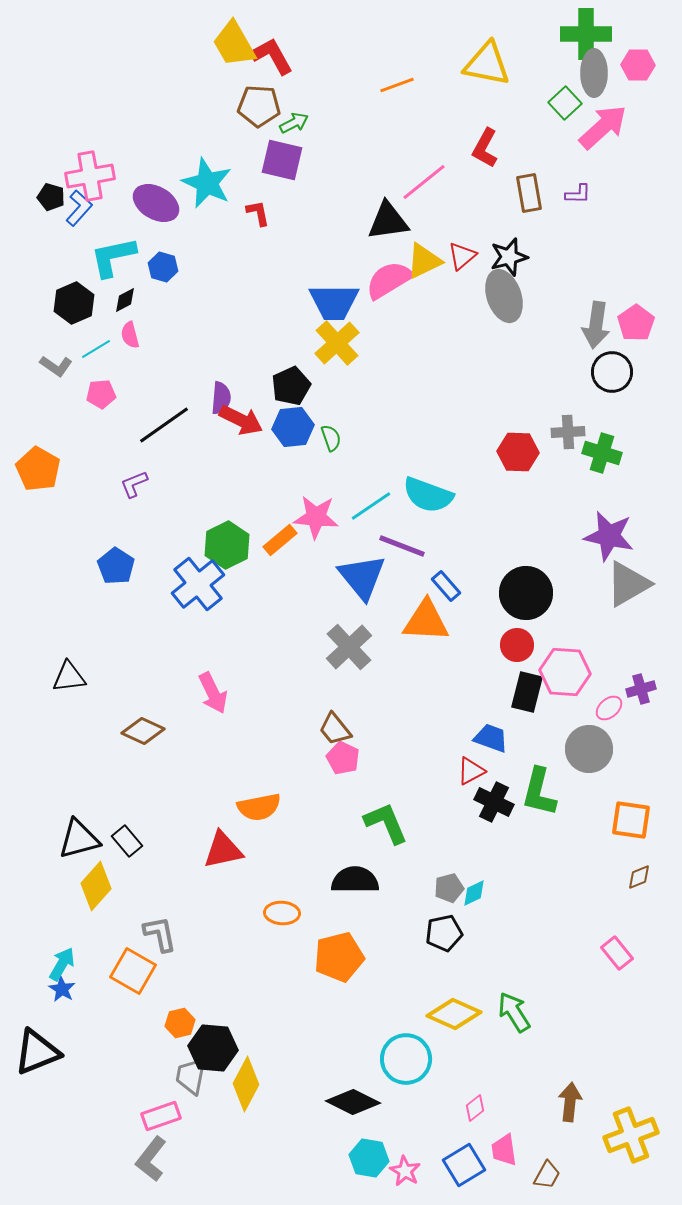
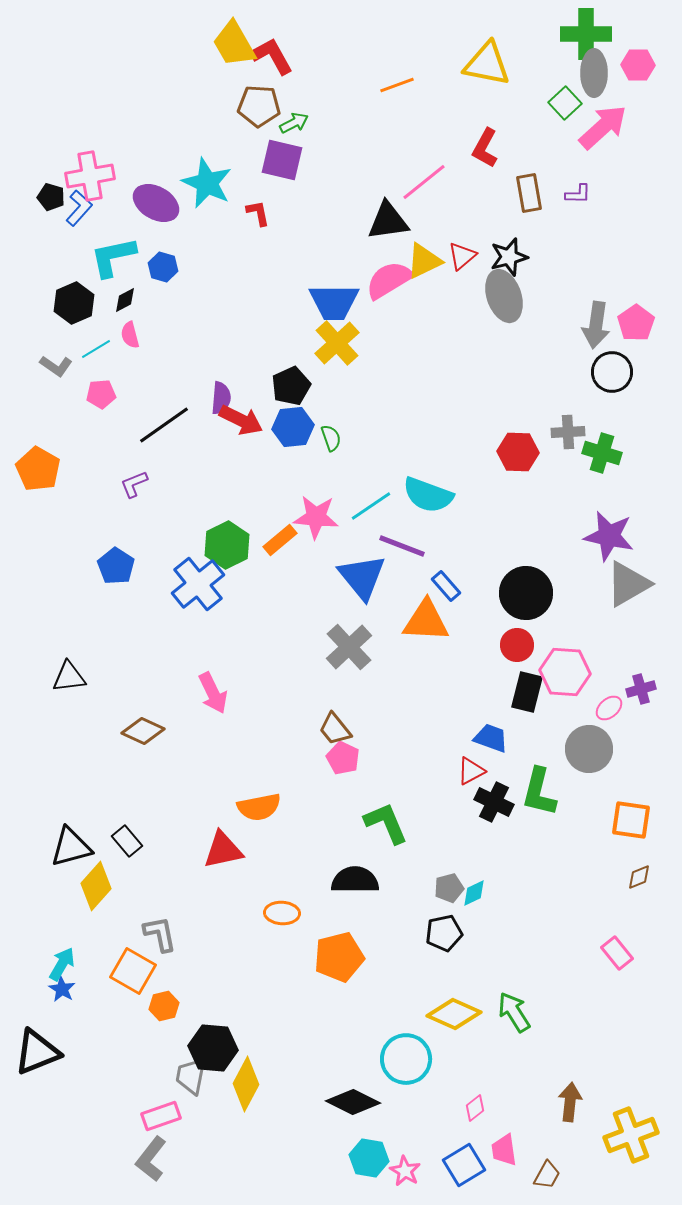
black triangle at (79, 839): moved 8 px left, 8 px down
orange hexagon at (180, 1023): moved 16 px left, 17 px up
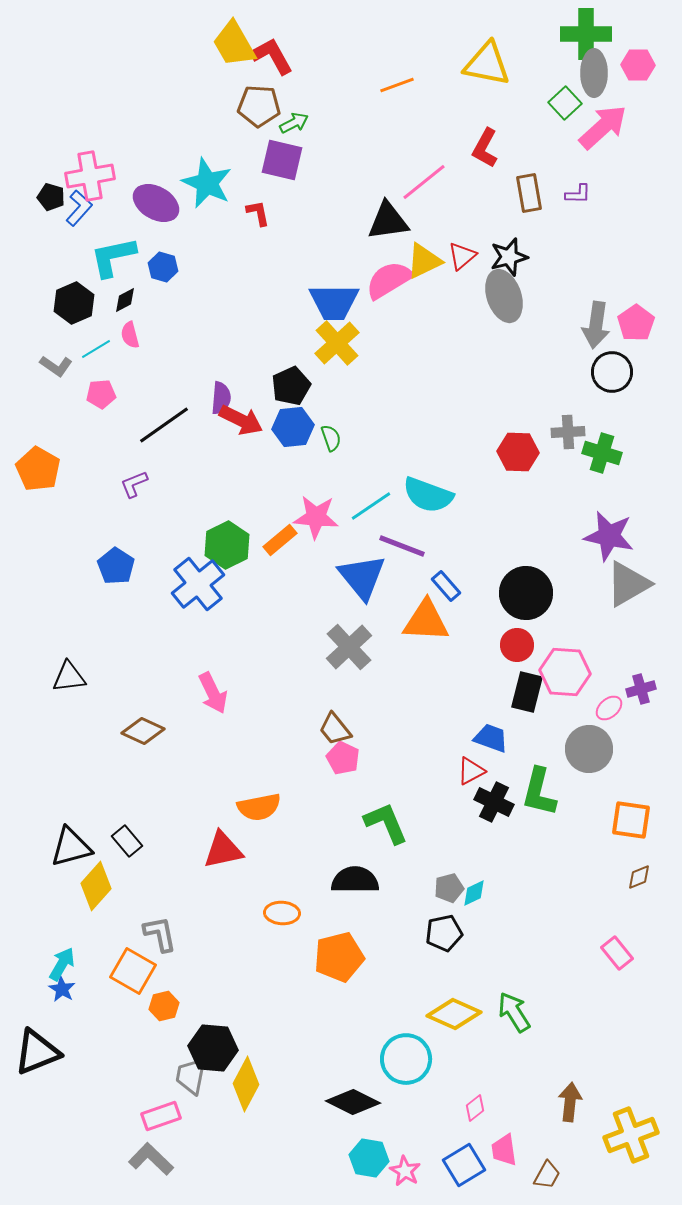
gray L-shape at (151, 1159): rotated 96 degrees clockwise
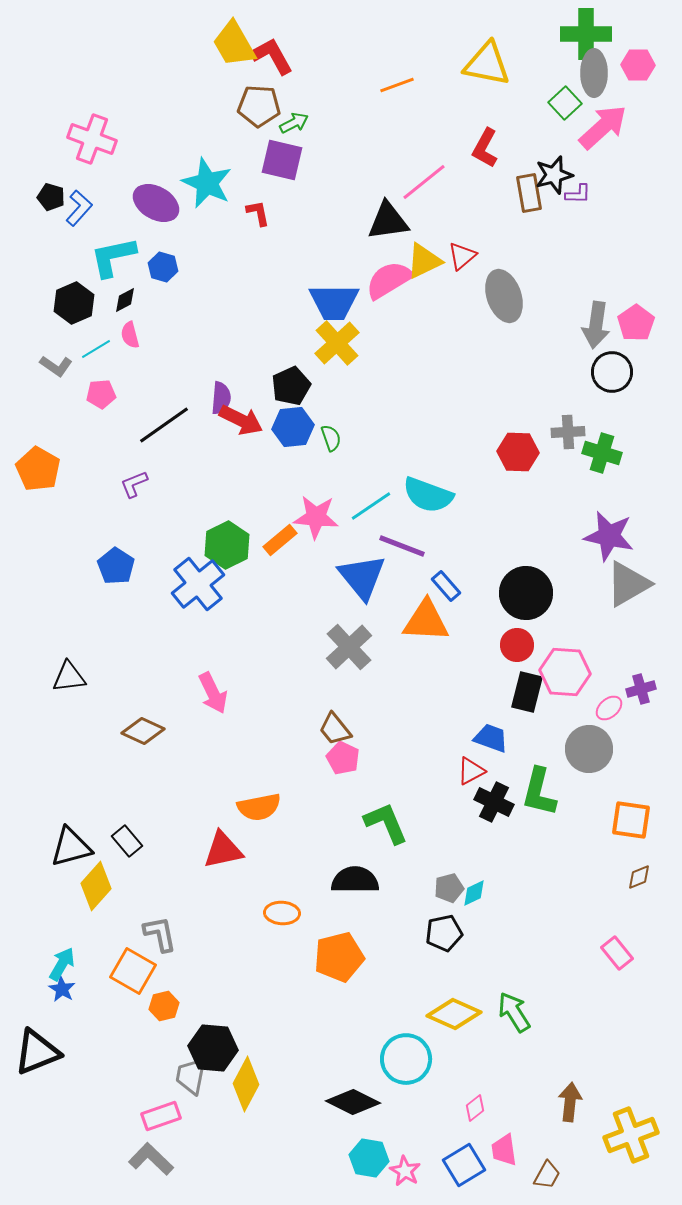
pink cross at (90, 176): moved 2 px right, 37 px up; rotated 30 degrees clockwise
black star at (509, 257): moved 45 px right, 82 px up
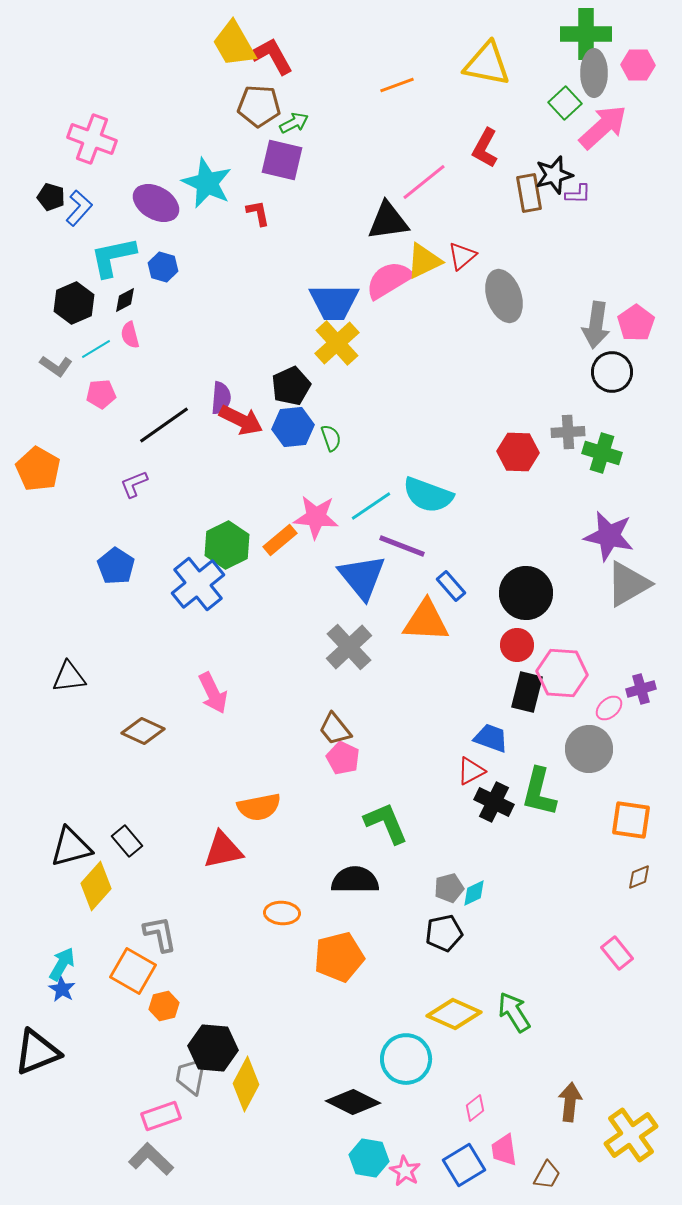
blue rectangle at (446, 586): moved 5 px right
pink hexagon at (565, 672): moved 3 px left, 1 px down
yellow cross at (631, 1135): rotated 14 degrees counterclockwise
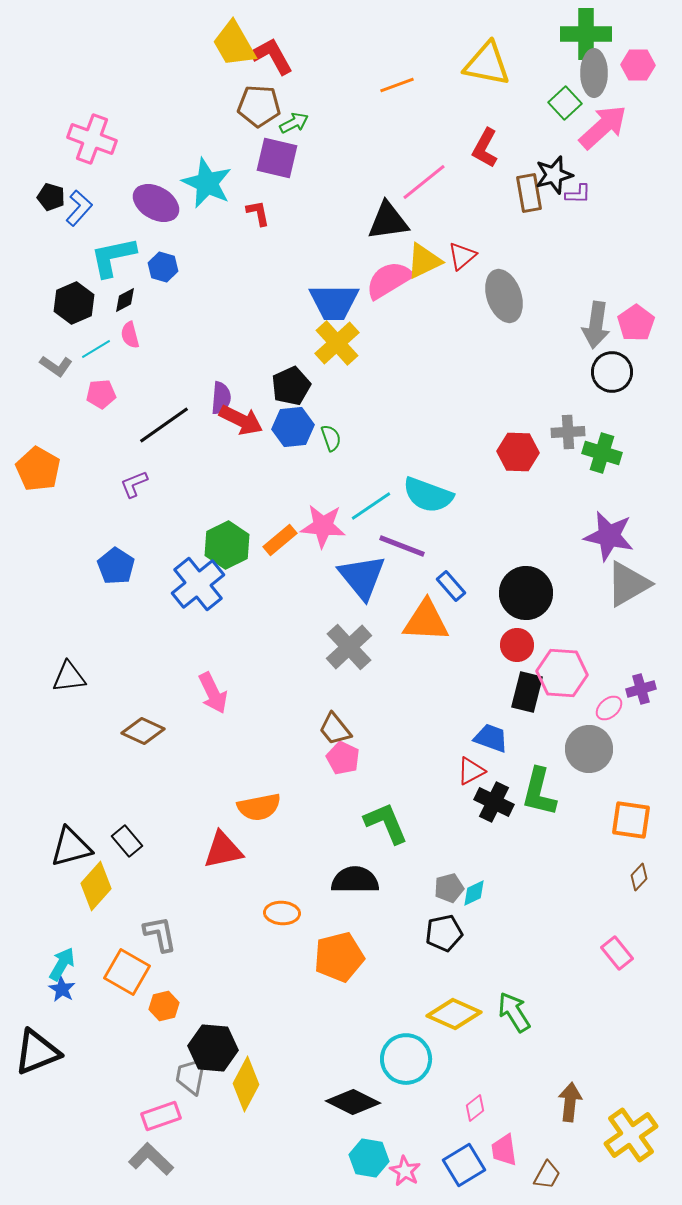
purple square at (282, 160): moved 5 px left, 2 px up
pink star at (316, 517): moved 7 px right, 9 px down
brown diamond at (639, 877): rotated 24 degrees counterclockwise
orange square at (133, 971): moved 6 px left, 1 px down
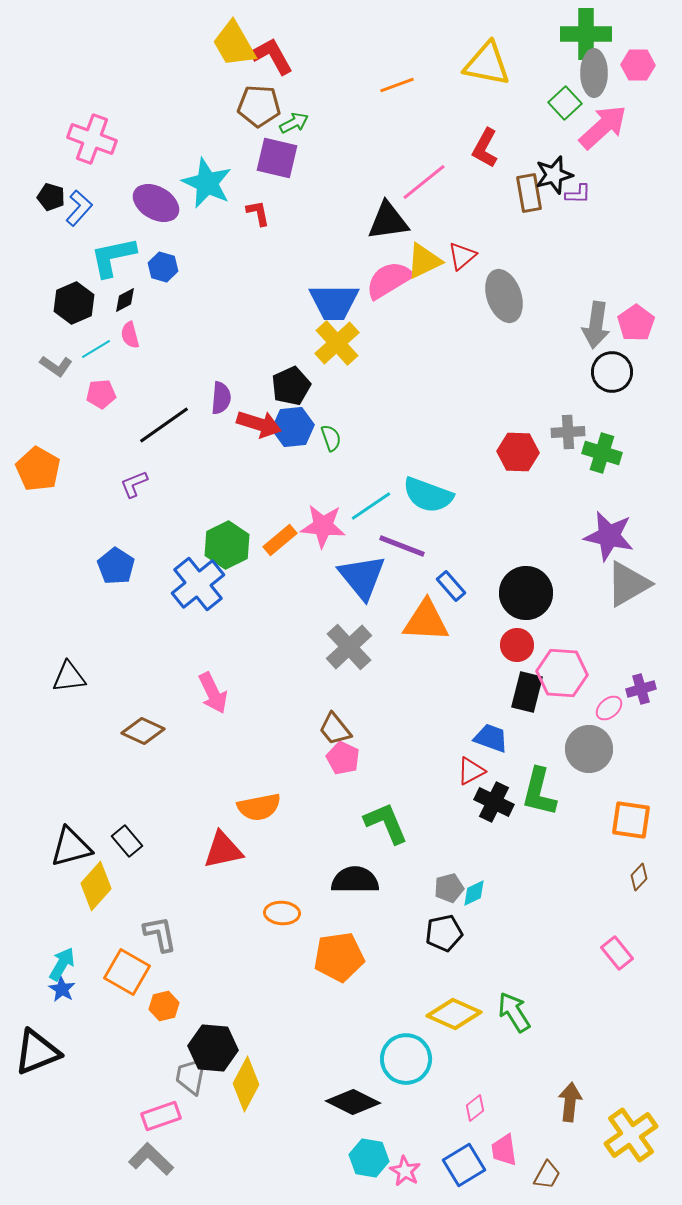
red arrow at (241, 420): moved 18 px right, 4 px down; rotated 9 degrees counterclockwise
orange pentagon at (339, 957): rotated 6 degrees clockwise
